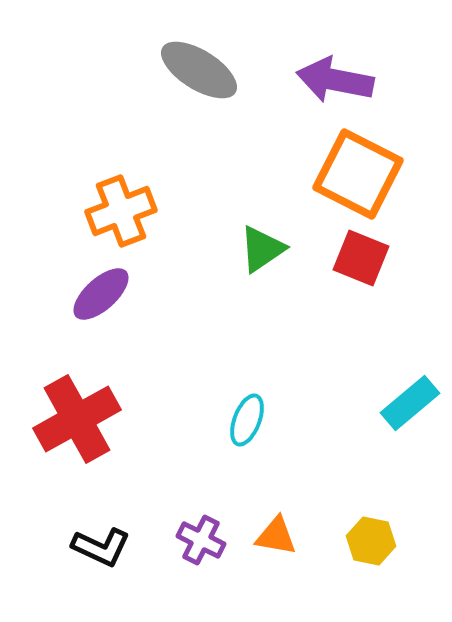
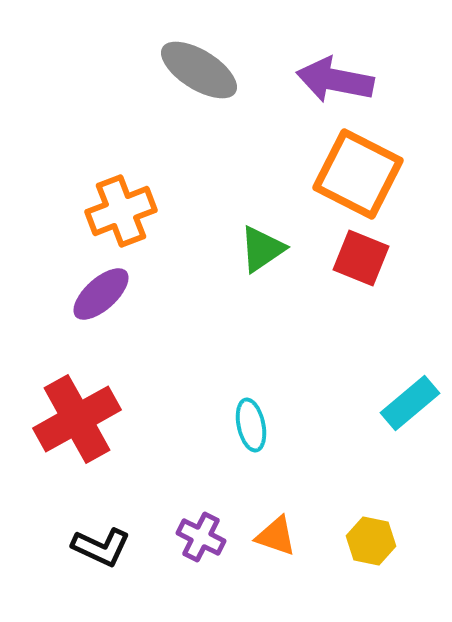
cyan ellipse: moved 4 px right, 5 px down; rotated 33 degrees counterclockwise
orange triangle: rotated 9 degrees clockwise
purple cross: moved 3 px up
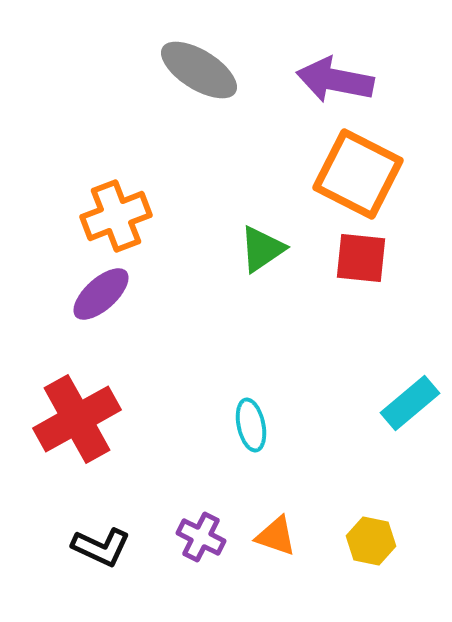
orange cross: moved 5 px left, 5 px down
red square: rotated 16 degrees counterclockwise
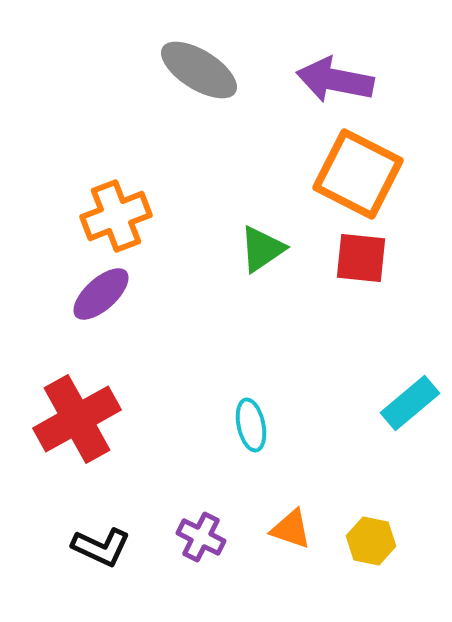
orange triangle: moved 15 px right, 7 px up
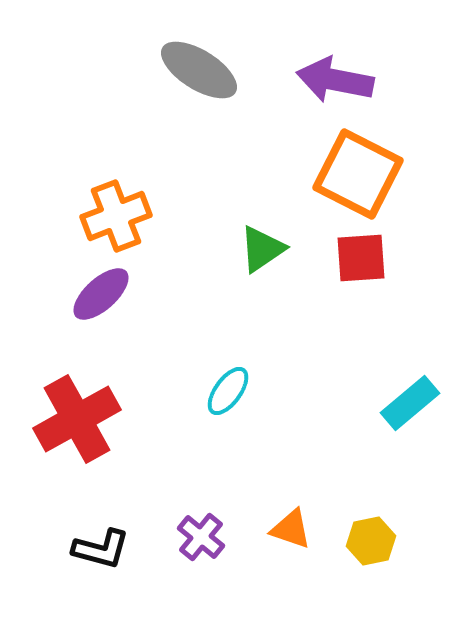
red square: rotated 10 degrees counterclockwise
cyan ellipse: moved 23 px left, 34 px up; rotated 48 degrees clockwise
purple cross: rotated 12 degrees clockwise
yellow hexagon: rotated 24 degrees counterclockwise
black L-shape: moved 2 px down; rotated 10 degrees counterclockwise
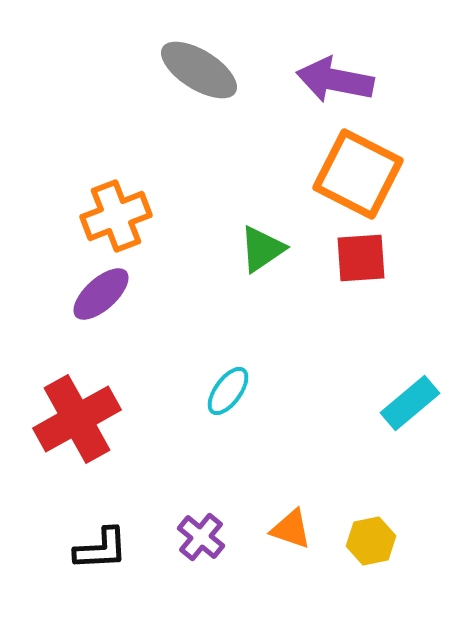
black L-shape: rotated 18 degrees counterclockwise
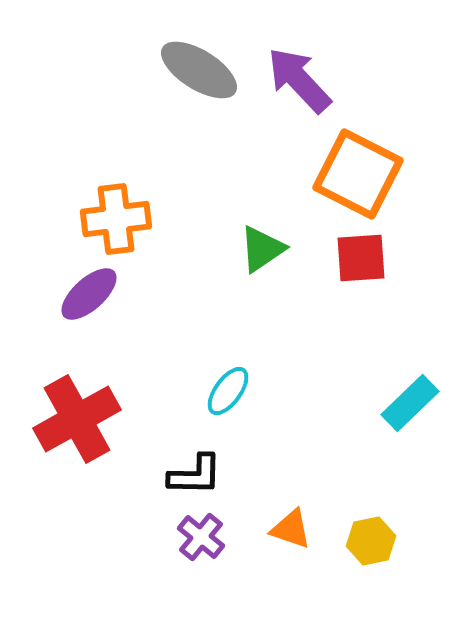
purple arrow: moved 36 px left; rotated 36 degrees clockwise
orange cross: moved 3 px down; rotated 14 degrees clockwise
purple ellipse: moved 12 px left
cyan rectangle: rotated 4 degrees counterclockwise
black L-shape: moved 94 px right, 74 px up; rotated 4 degrees clockwise
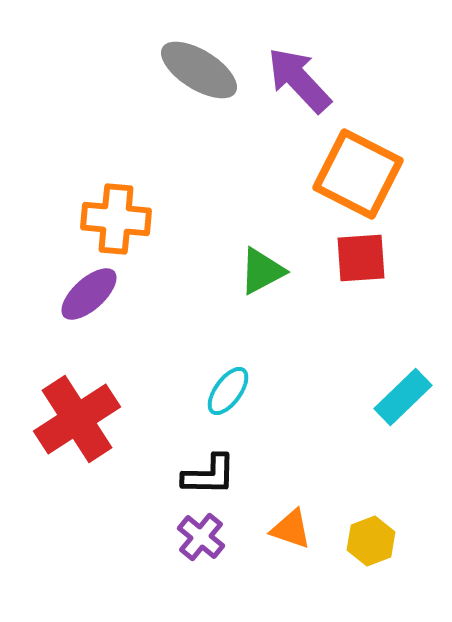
orange cross: rotated 12 degrees clockwise
green triangle: moved 22 px down; rotated 6 degrees clockwise
cyan rectangle: moved 7 px left, 6 px up
red cross: rotated 4 degrees counterclockwise
black L-shape: moved 14 px right
yellow hexagon: rotated 9 degrees counterclockwise
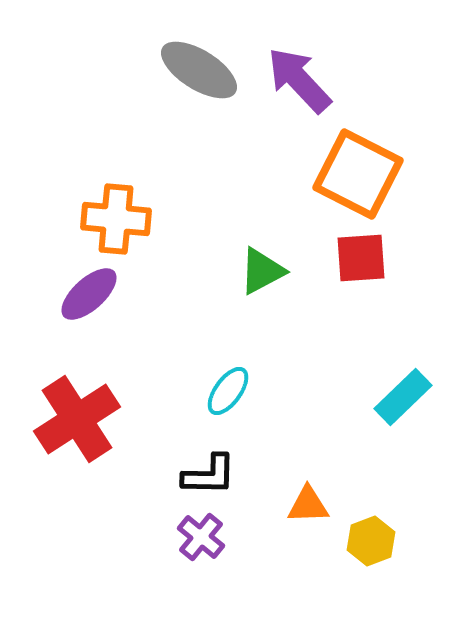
orange triangle: moved 17 px right, 24 px up; rotated 21 degrees counterclockwise
